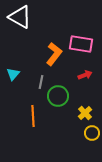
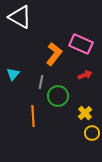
pink rectangle: rotated 15 degrees clockwise
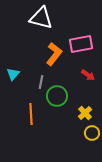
white triangle: moved 21 px right, 1 px down; rotated 15 degrees counterclockwise
pink rectangle: rotated 35 degrees counterclockwise
red arrow: moved 3 px right; rotated 56 degrees clockwise
green circle: moved 1 px left
orange line: moved 2 px left, 2 px up
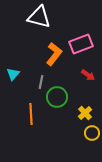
white triangle: moved 2 px left, 1 px up
pink rectangle: rotated 10 degrees counterclockwise
green circle: moved 1 px down
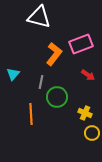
yellow cross: rotated 24 degrees counterclockwise
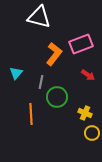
cyan triangle: moved 3 px right, 1 px up
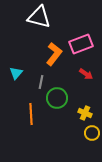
red arrow: moved 2 px left, 1 px up
green circle: moved 1 px down
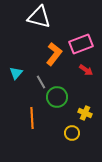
red arrow: moved 4 px up
gray line: rotated 40 degrees counterclockwise
green circle: moved 1 px up
orange line: moved 1 px right, 4 px down
yellow circle: moved 20 px left
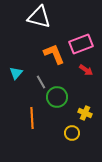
orange L-shape: rotated 60 degrees counterclockwise
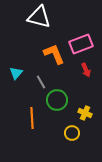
red arrow: rotated 32 degrees clockwise
green circle: moved 3 px down
